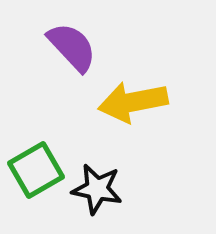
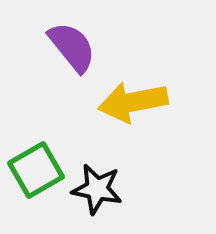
purple semicircle: rotated 4 degrees clockwise
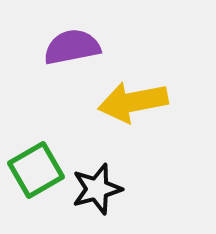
purple semicircle: rotated 62 degrees counterclockwise
black star: rotated 27 degrees counterclockwise
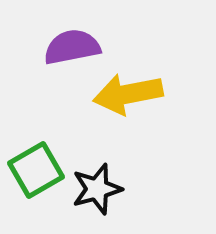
yellow arrow: moved 5 px left, 8 px up
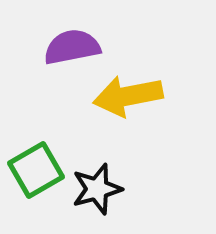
yellow arrow: moved 2 px down
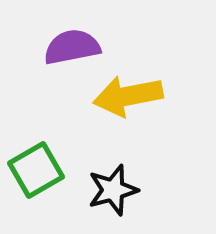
black star: moved 16 px right, 1 px down
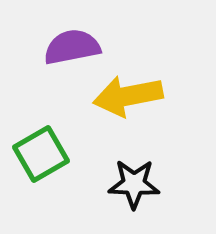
green square: moved 5 px right, 16 px up
black star: moved 21 px right, 6 px up; rotated 18 degrees clockwise
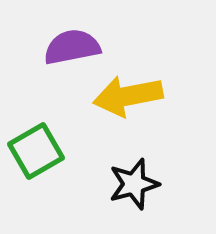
green square: moved 5 px left, 3 px up
black star: rotated 18 degrees counterclockwise
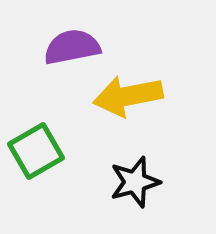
black star: moved 1 px right, 2 px up
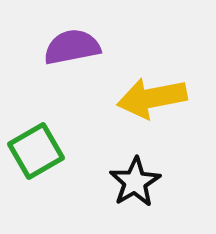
yellow arrow: moved 24 px right, 2 px down
black star: rotated 15 degrees counterclockwise
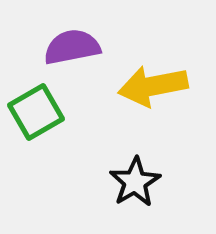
yellow arrow: moved 1 px right, 12 px up
green square: moved 39 px up
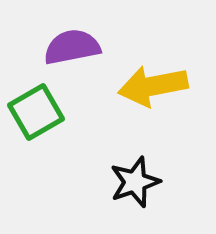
black star: rotated 12 degrees clockwise
